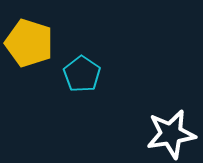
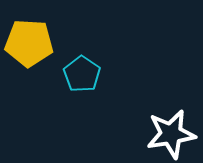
yellow pentagon: rotated 15 degrees counterclockwise
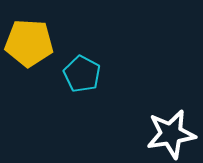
cyan pentagon: rotated 6 degrees counterclockwise
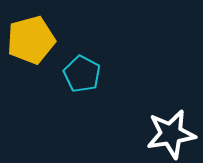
yellow pentagon: moved 2 px right, 3 px up; rotated 18 degrees counterclockwise
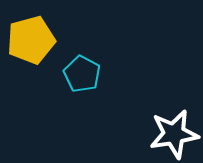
white star: moved 3 px right
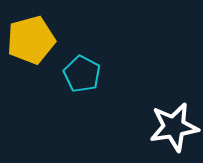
white star: moved 7 px up
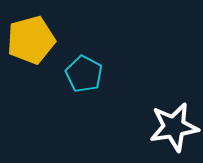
cyan pentagon: moved 2 px right
